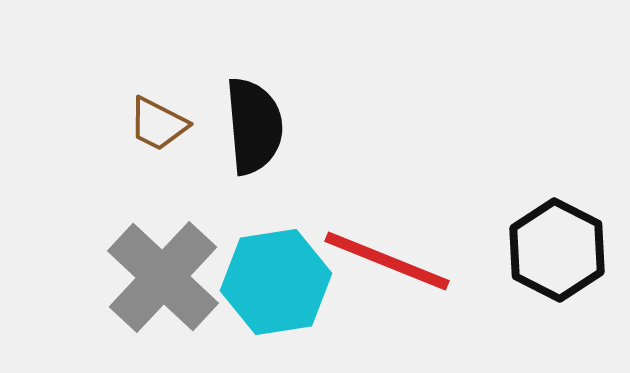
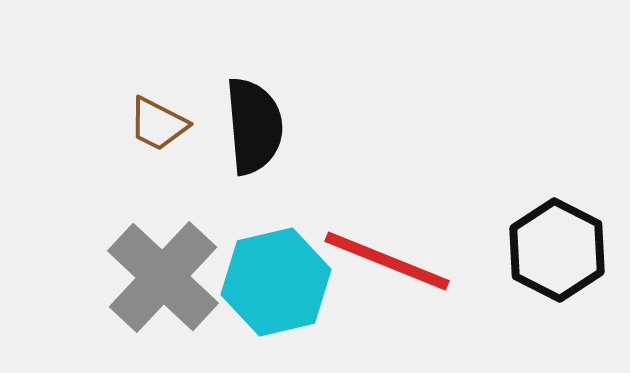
cyan hexagon: rotated 4 degrees counterclockwise
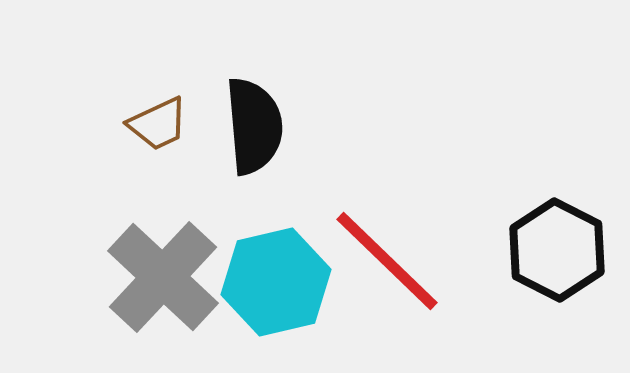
brown trapezoid: rotated 52 degrees counterclockwise
red line: rotated 22 degrees clockwise
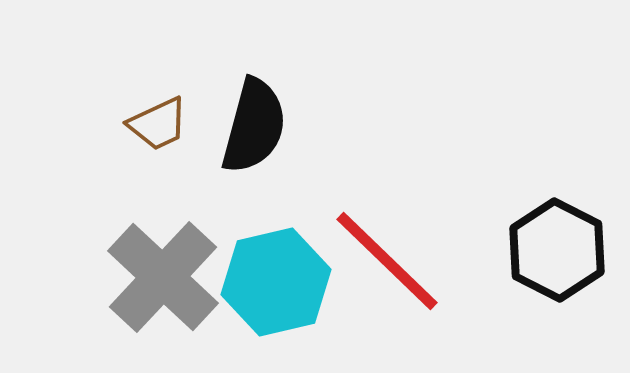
black semicircle: rotated 20 degrees clockwise
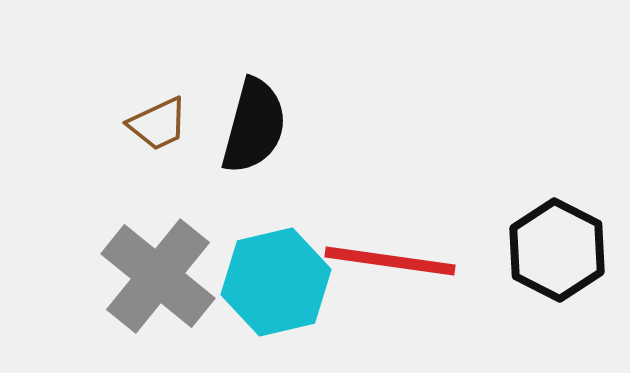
red line: moved 3 px right; rotated 36 degrees counterclockwise
gray cross: moved 5 px left, 1 px up; rotated 4 degrees counterclockwise
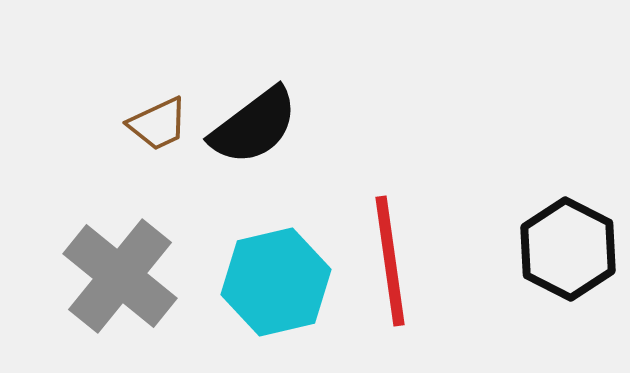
black semicircle: rotated 38 degrees clockwise
black hexagon: moved 11 px right, 1 px up
red line: rotated 74 degrees clockwise
gray cross: moved 38 px left
